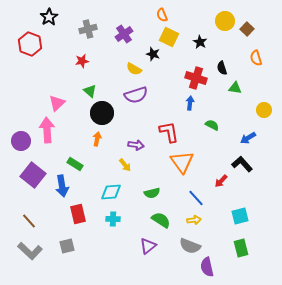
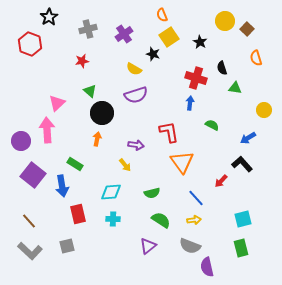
yellow square at (169, 37): rotated 30 degrees clockwise
cyan square at (240, 216): moved 3 px right, 3 px down
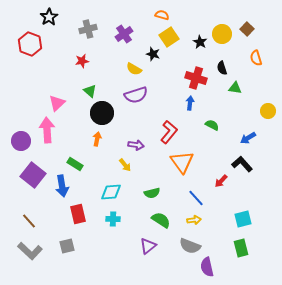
orange semicircle at (162, 15): rotated 128 degrees clockwise
yellow circle at (225, 21): moved 3 px left, 13 px down
yellow circle at (264, 110): moved 4 px right, 1 px down
red L-shape at (169, 132): rotated 50 degrees clockwise
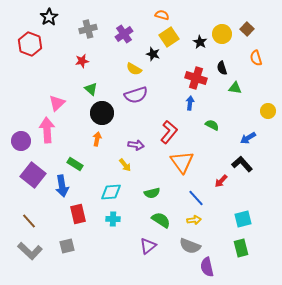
green triangle at (90, 91): moved 1 px right, 2 px up
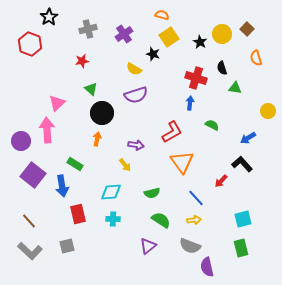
red L-shape at (169, 132): moved 3 px right; rotated 20 degrees clockwise
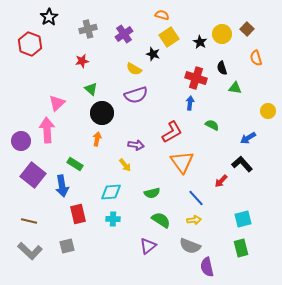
brown line at (29, 221): rotated 35 degrees counterclockwise
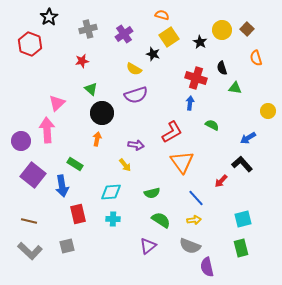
yellow circle at (222, 34): moved 4 px up
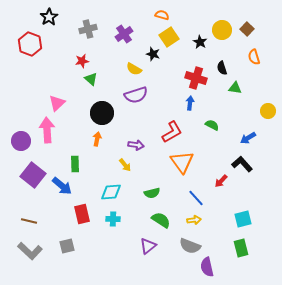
orange semicircle at (256, 58): moved 2 px left, 1 px up
green triangle at (91, 89): moved 10 px up
green rectangle at (75, 164): rotated 56 degrees clockwise
blue arrow at (62, 186): rotated 40 degrees counterclockwise
red rectangle at (78, 214): moved 4 px right
